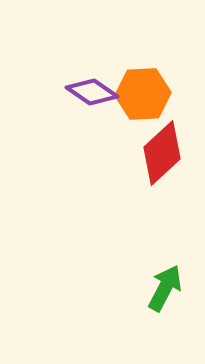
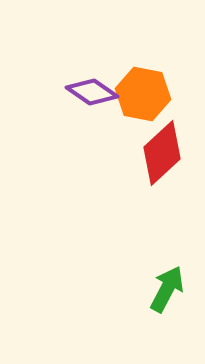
orange hexagon: rotated 14 degrees clockwise
green arrow: moved 2 px right, 1 px down
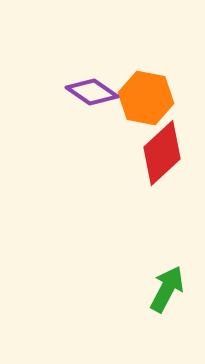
orange hexagon: moved 3 px right, 4 px down
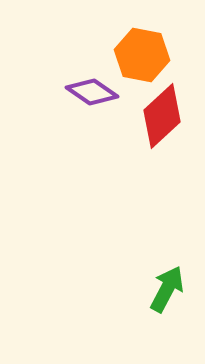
orange hexagon: moved 4 px left, 43 px up
red diamond: moved 37 px up
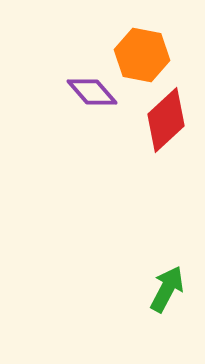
purple diamond: rotated 15 degrees clockwise
red diamond: moved 4 px right, 4 px down
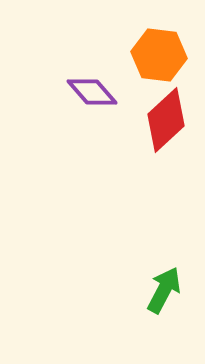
orange hexagon: moved 17 px right; rotated 4 degrees counterclockwise
green arrow: moved 3 px left, 1 px down
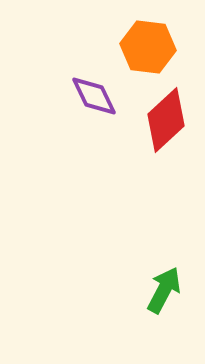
orange hexagon: moved 11 px left, 8 px up
purple diamond: moved 2 px right, 4 px down; rotated 15 degrees clockwise
